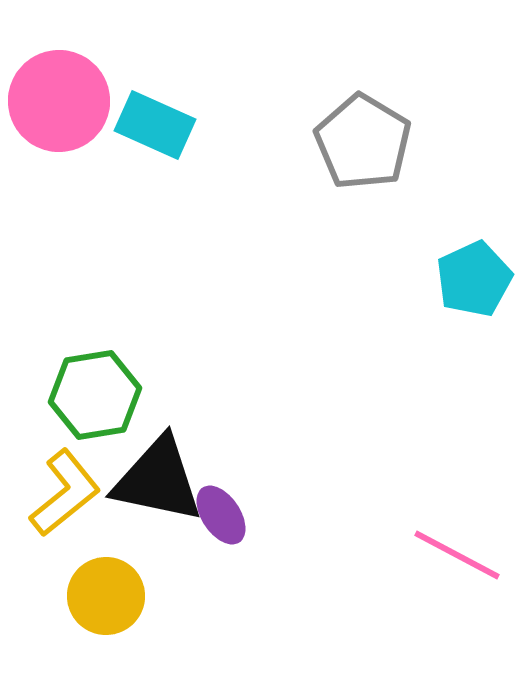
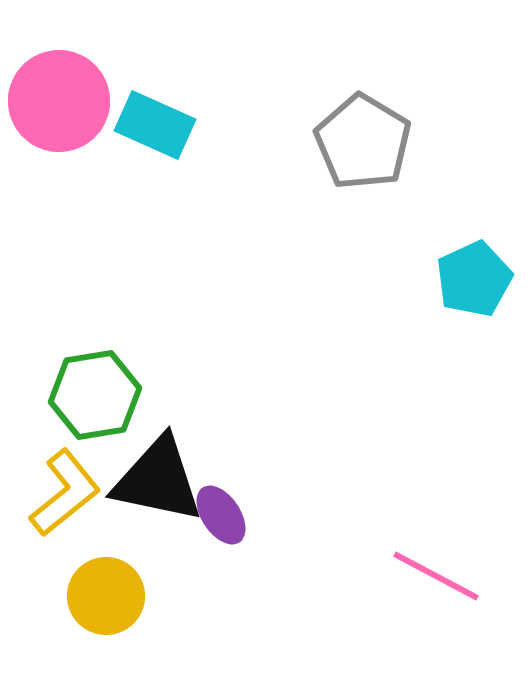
pink line: moved 21 px left, 21 px down
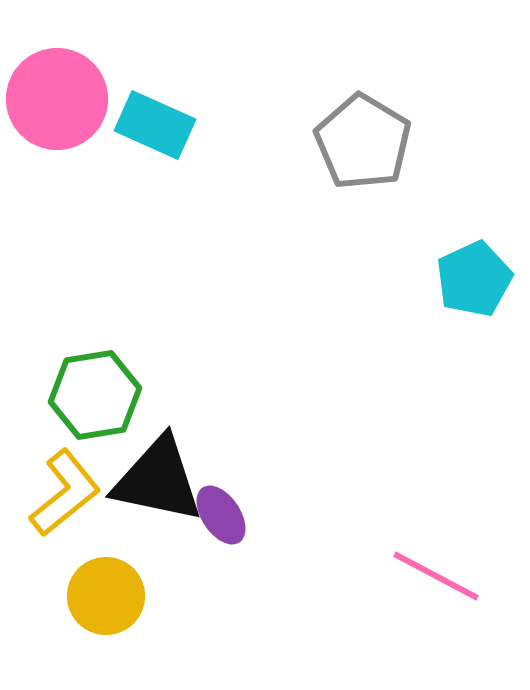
pink circle: moved 2 px left, 2 px up
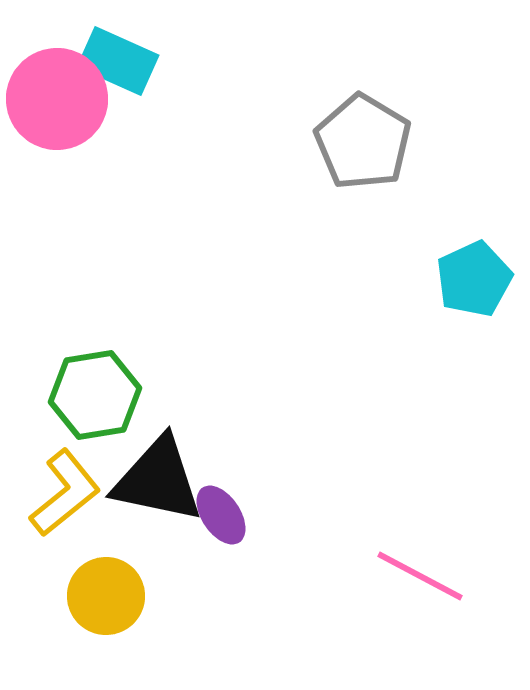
cyan rectangle: moved 37 px left, 64 px up
pink line: moved 16 px left
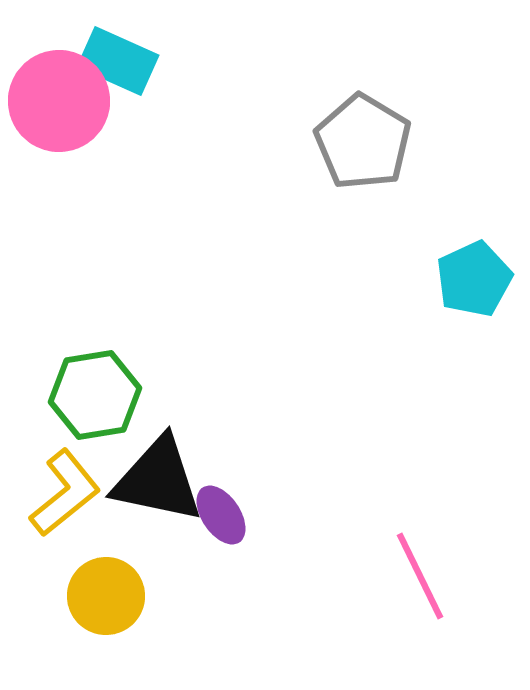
pink circle: moved 2 px right, 2 px down
pink line: rotated 36 degrees clockwise
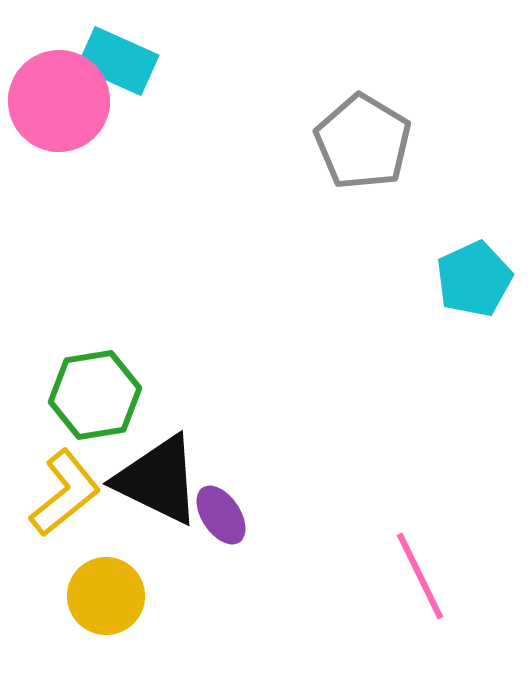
black triangle: rotated 14 degrees clockwise
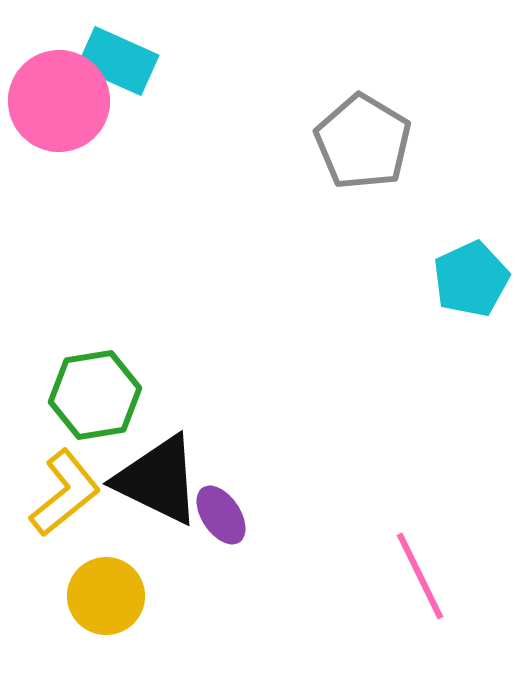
cyan pentagon: moved 3 px left
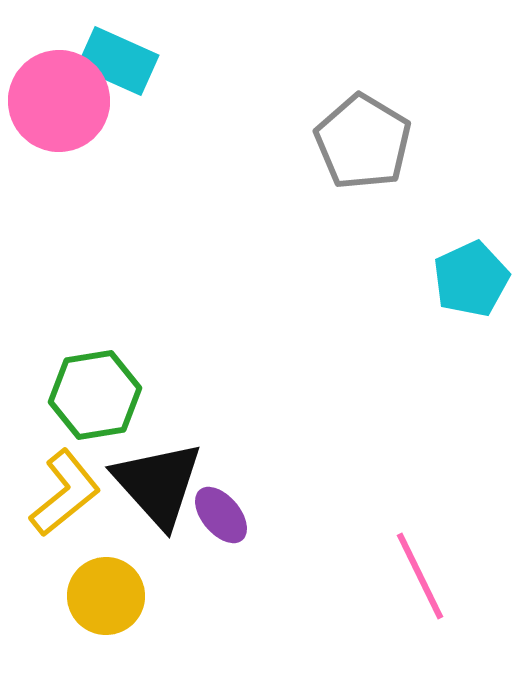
black triangle: moved 4 px down; rotated 22 degrees clockwise
purple ellipse: rotated 6 degrees counterclockwise
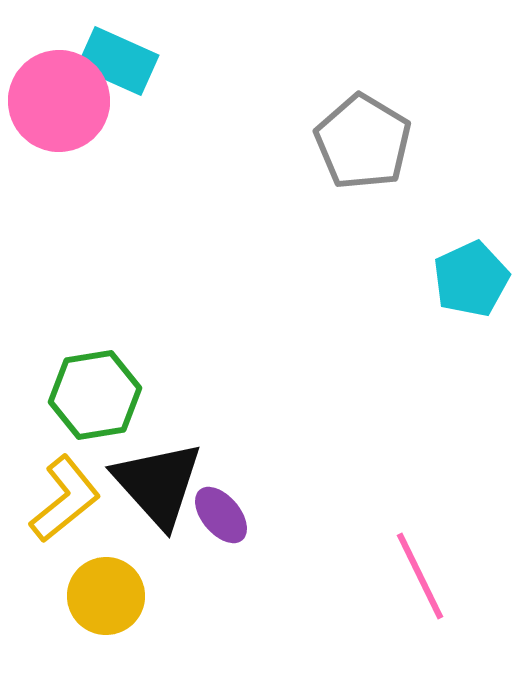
yellow L-shape: moved 6 px down
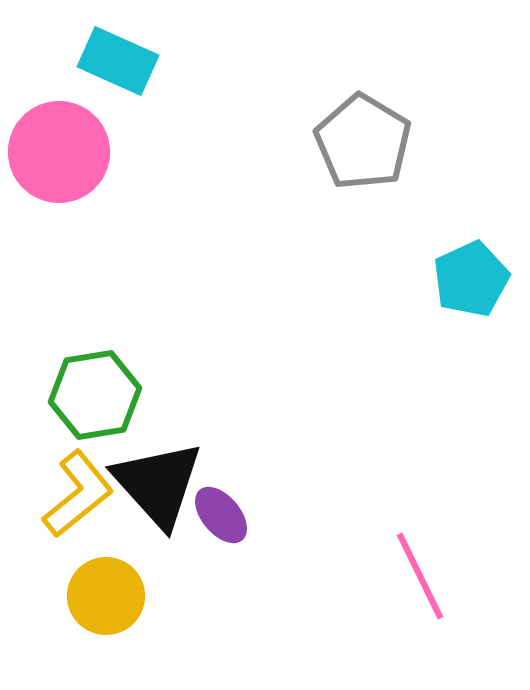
pink circle: moved 51 px down
yellow L-shape: moved 13 px right, 5 px up
